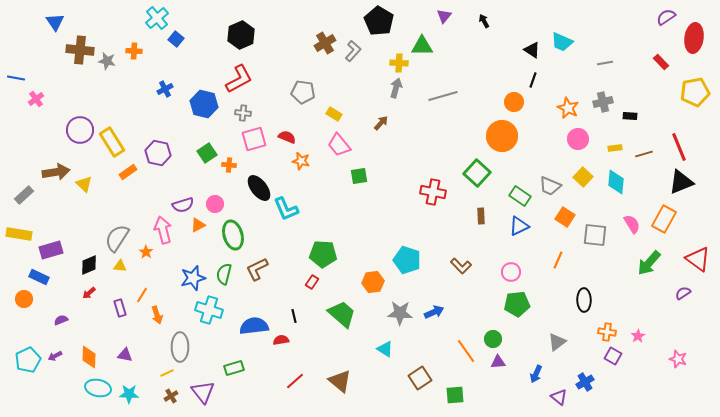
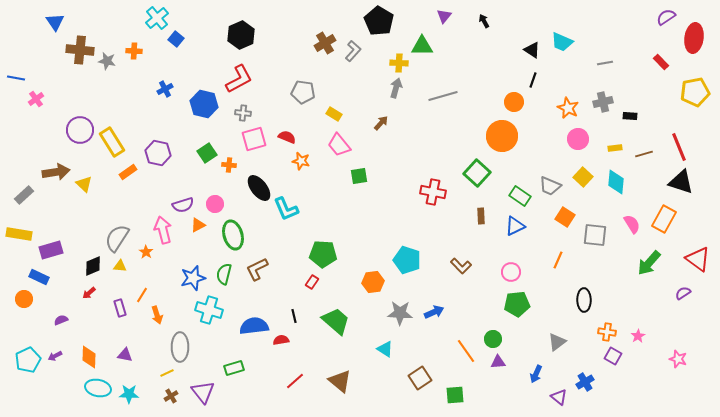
black triangle at (681, 182): rotated 40 degrees clockwise
blue triangle at (519, 226): moved 4 px left
black diamond at (89, 265): moved 4 px right, 1 px down
green trapezoid at (342, 314): moved 6 px left, 7 px down
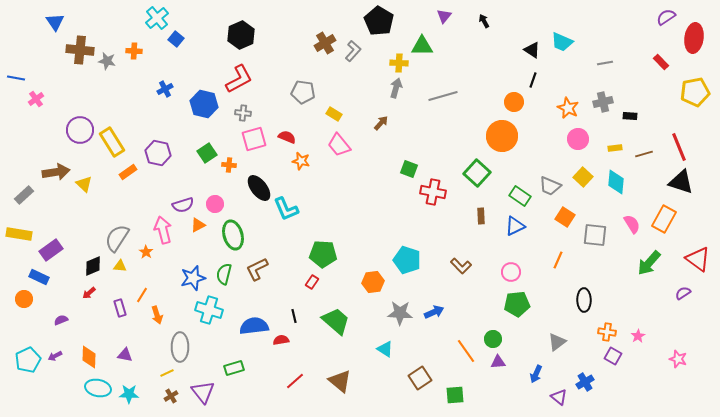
green square at (359, 176): moved 50 px right, 7 px up; rotated 30 degrees clockwise
purple rectangle at (51, 250): rotated 20 degrees counterclockwise
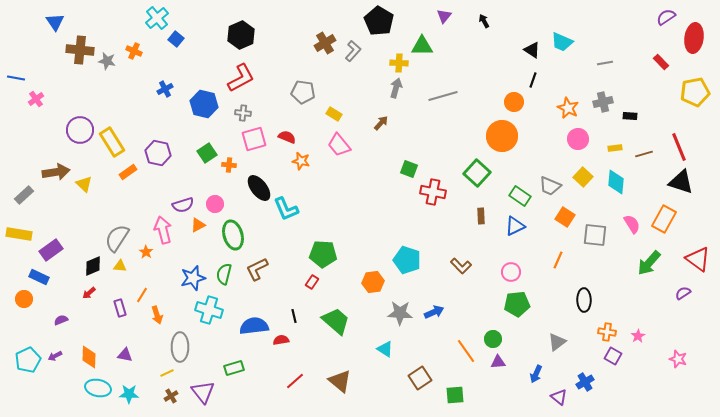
orange cross at (134, 51): rotated 21 degrees clockwise
red L-shape at (239, 79): moved 2 px right, 1 px up
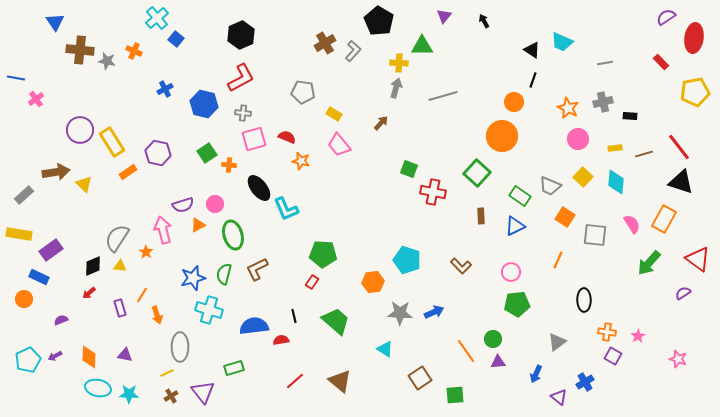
red line at (679, 147): rotated 16 degrees counterclockwise
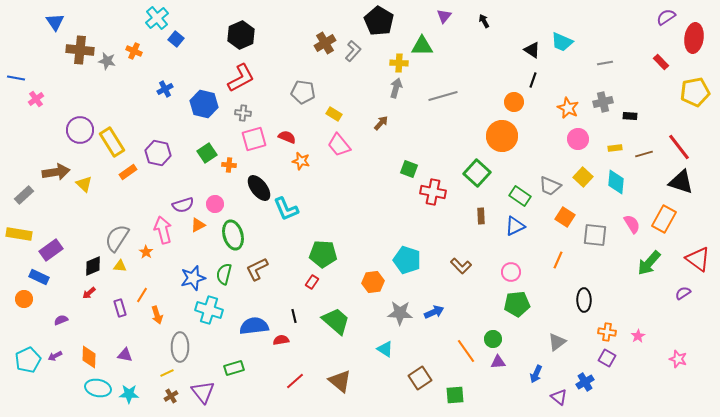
purple square at (613, 356): moved 6 px left, 2 px down
